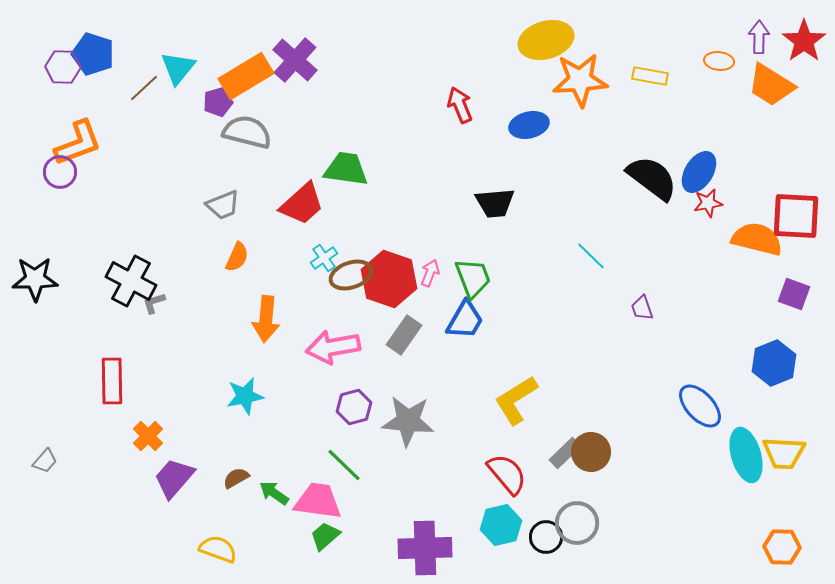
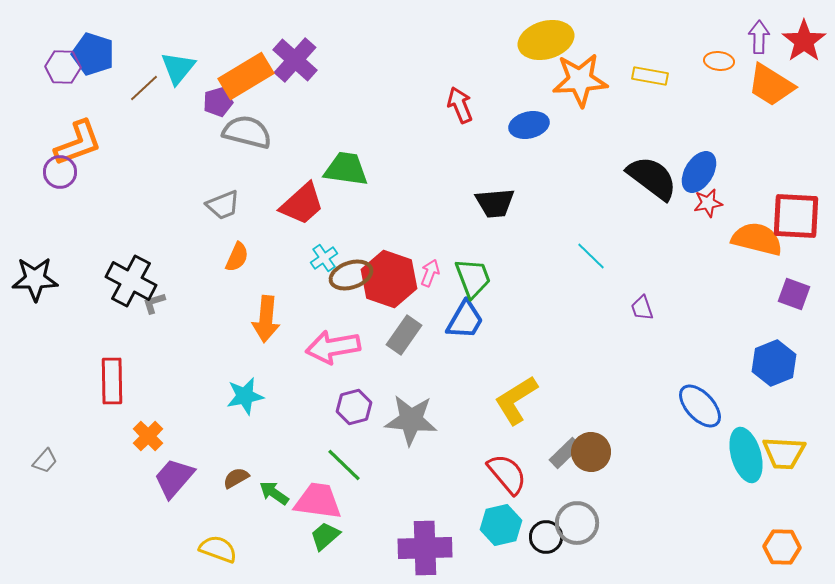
gray star at (408, 421): moved 3 px right, 1 px up
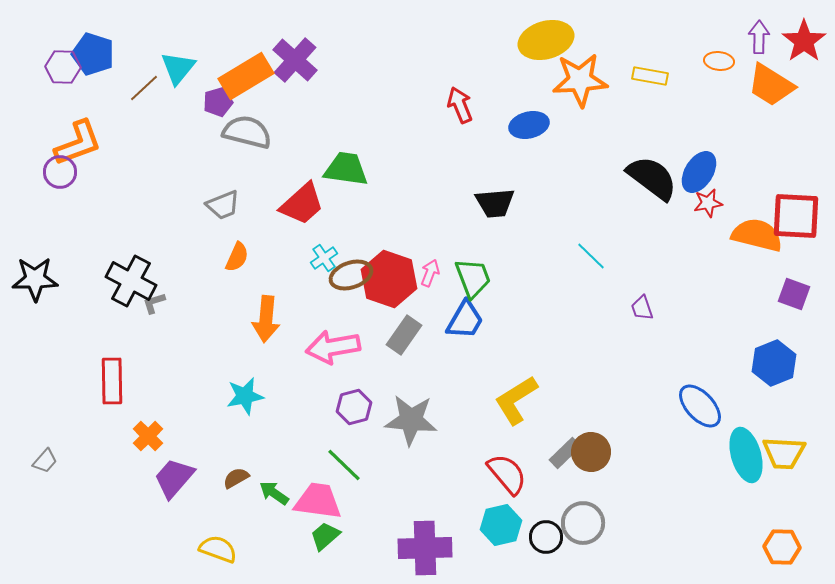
orange semicircle at (757, 239): moved 4 px up
gray circle at (577, 523): moved 6 px right
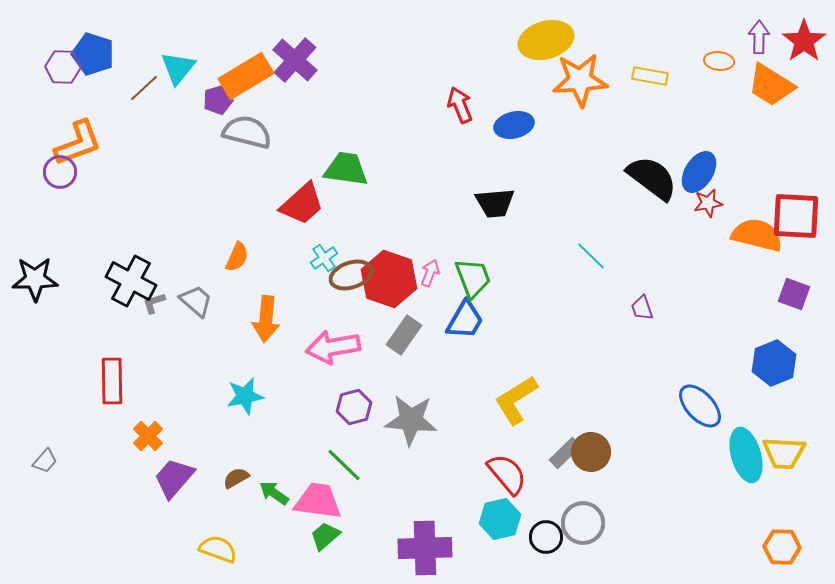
purple pentagon at (218, 102): moved 2 px up
blue ellipse at (529, 125): moved 15 px left
gray trapezoid at (223, 205): moved 27 px left, 96 px down; rotated 117 degrees counterclockwise
cyan hexagon at (501, 525): moved 1 px left, 6 px up
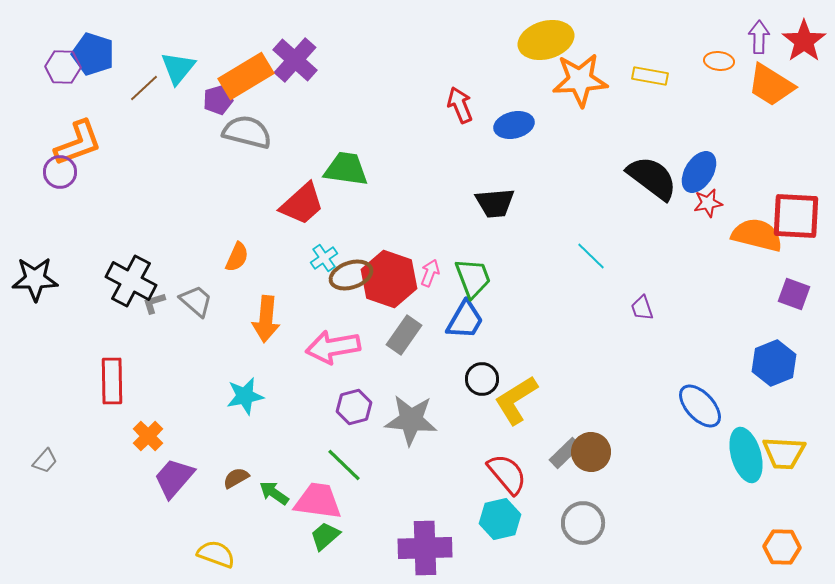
black circle at (546, 537): moved 64 px left, 158 px up
yellow semicircle at (218, 549): moved 2 px left, 5 px down
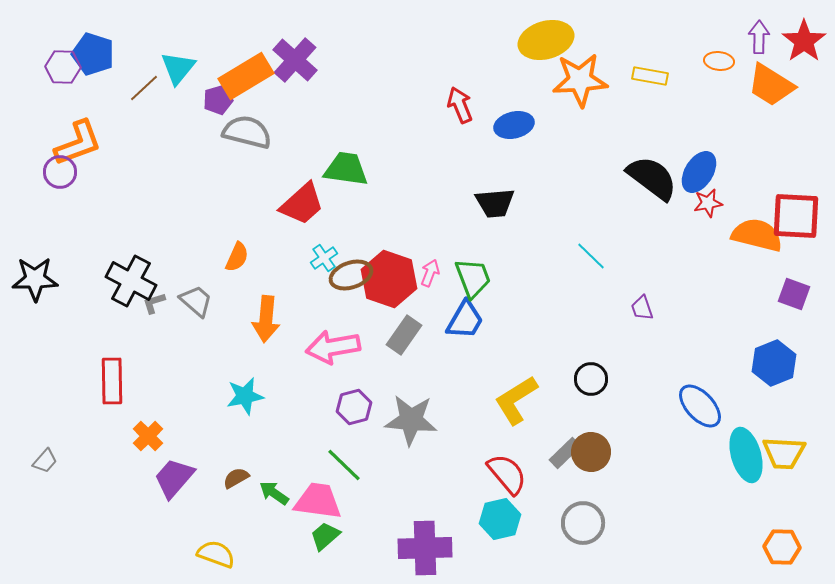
black circle at (482, 379): moved 109 px right
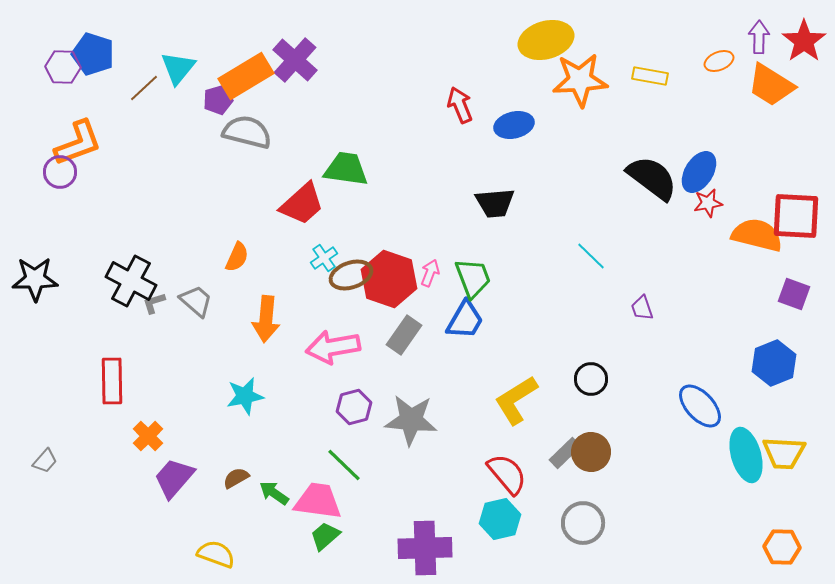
orange ellipse at (719, 61): rotated 28 degrees counterclockwise
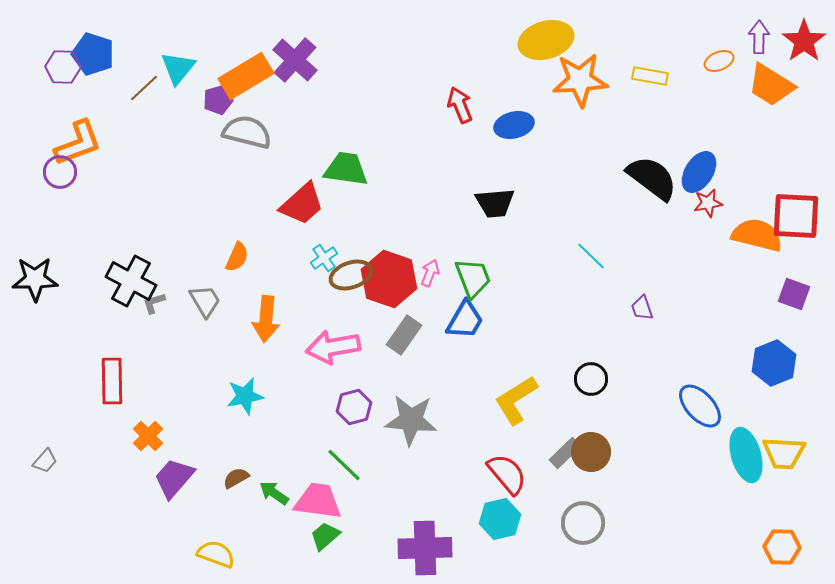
gray trapezoid at (196, 301): moved 9 px right; rotated 18 degrees clockwise
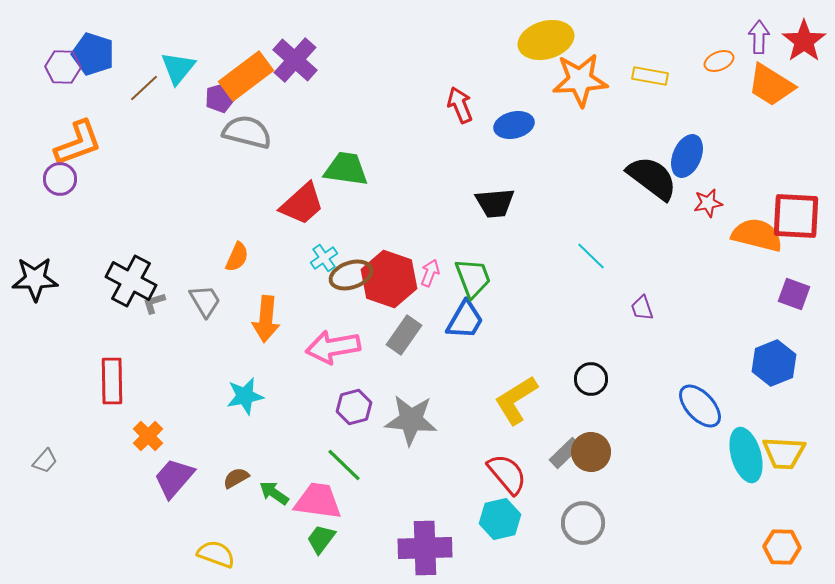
orange rectangle at (246, 76): rotated 6 degrees counterclockwise
purple pentagon at (218, 100): moved 2 px right, 2 px up
purple circle at (60, 172): moved 7 px down
blue ellipse at (699, 172): moved 12 px left, 16 px up; rotated 9 degrees counterclockwise
green trapezoid at (325, 536): moved 4 px left, 3 px down; rotated 12 degrees counterclockwise
